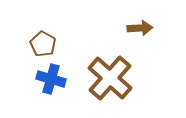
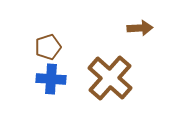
brown pentagon: moved 5 px right, 3 px down; rotated 25 degrees clockwise
blue cross: rotated 12 degrees counterclockwise
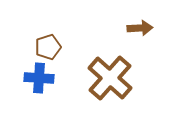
blue cross: moved 12 px left, 1 px up
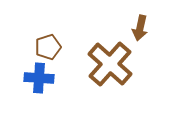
brown arrow: rotated 105 degrees clockwise
brown cross: moved 14 px up
